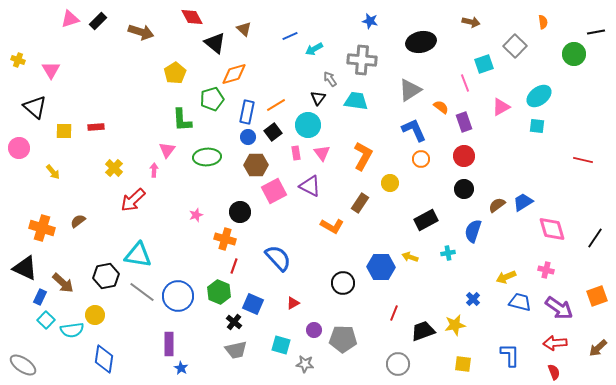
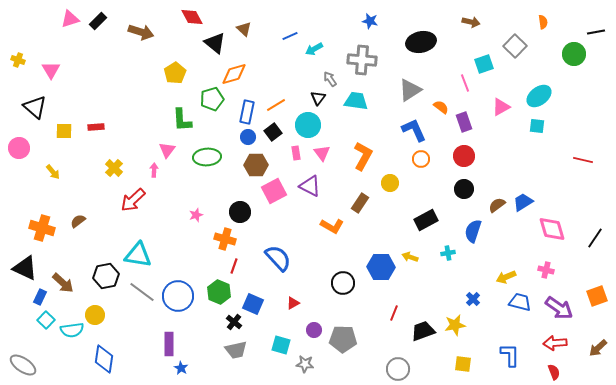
gray circle at (398, 364): moved 5 px down
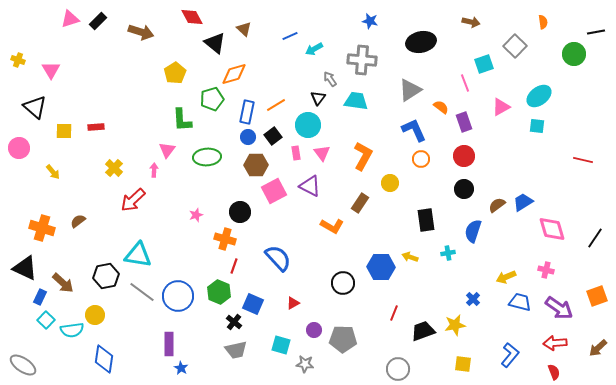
black square at (273, 132): moved 4 px down
black rectangle at (426, 220): rotated 70 degrees counterclockwise
blue L-shape at (510, 355): rotated 40 degrees clockwise
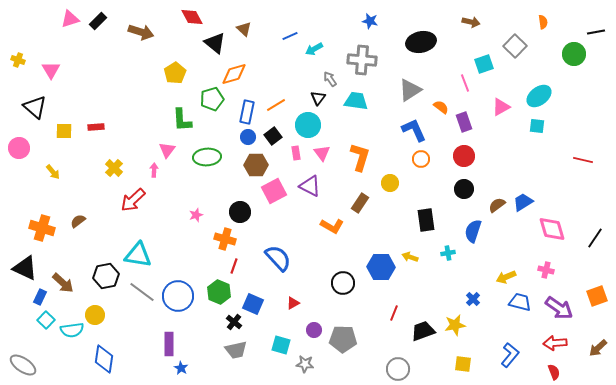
orange L-shape at (363, 156): moved 3 px left, 1 px down; rotated 12 degrees counterclockwise
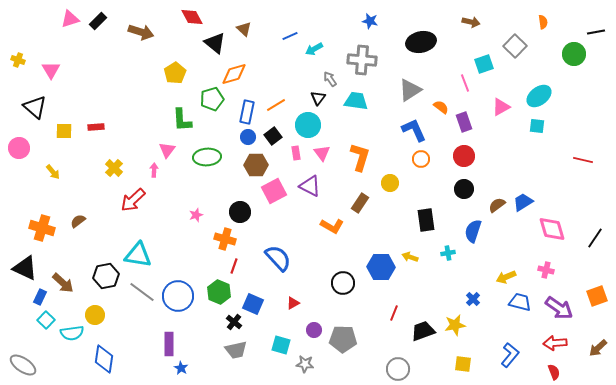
cyan semicircle at (72, 330): moved 3 px down
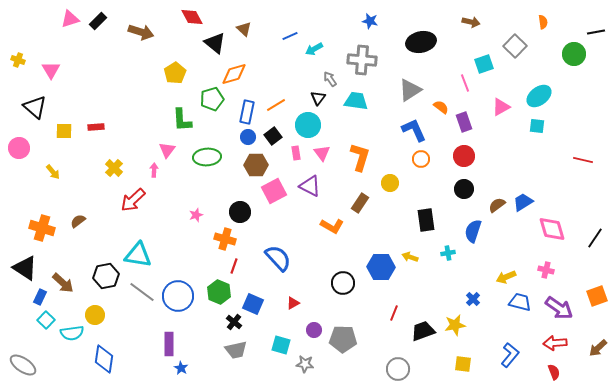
black triangle at (25, 268): rotated 8 degrees clockwise
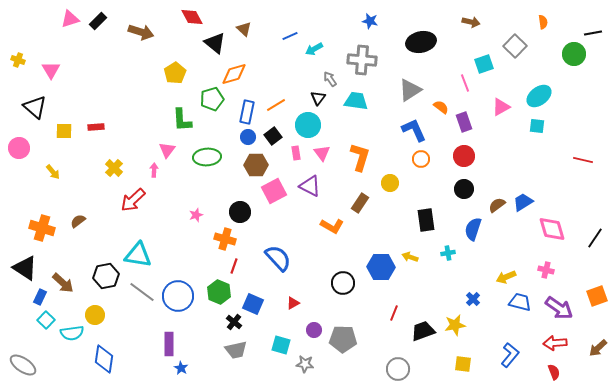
black line at (596, 32): moved 3 px left, 1 px down
blue semicircle at (473, 231): moved 2 px up
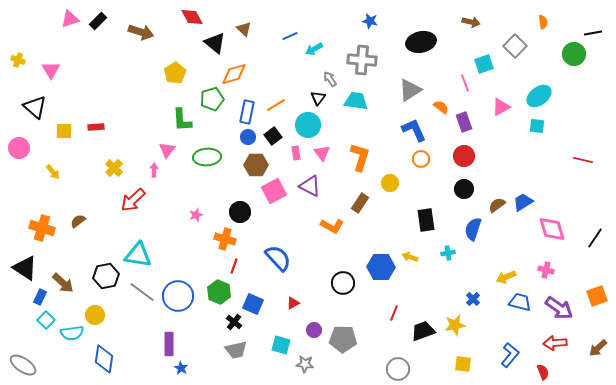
red semicircle at (554, 372): moved 11 px left
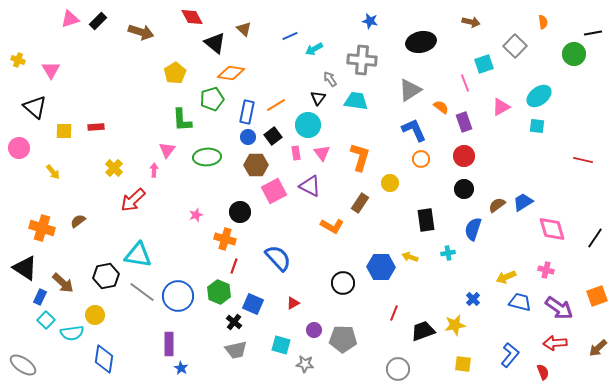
orange diamond at (234, 74): moved 3 px left, 1 px up; rotated 24 degrees clockwise
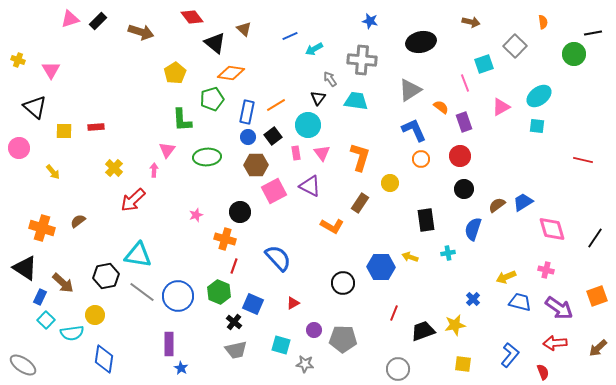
red diamond at (192, 17): rotated 10 degrees counterclockwise
red circle at (464, 156): moved 4 px left
